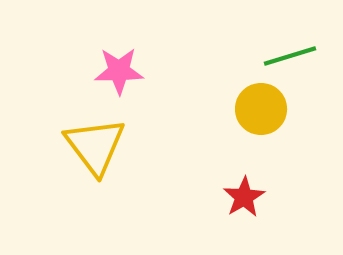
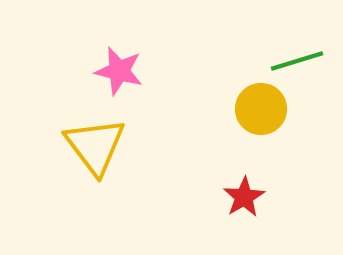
green line: moved 7 px right, 5 px down
pink star: rotated 15 degrees clockwise
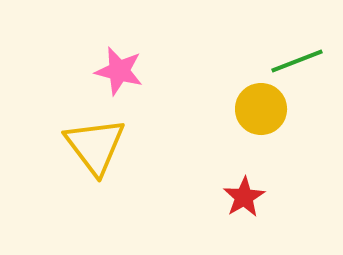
green line: rotated 4 degrees counterclockwise
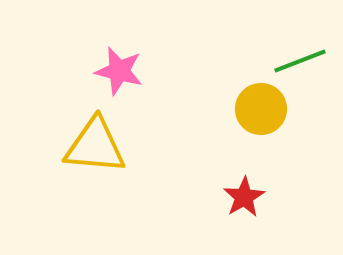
green line: moved 3 px right
yellow triangle: rotated 48 degrees counterclockwise
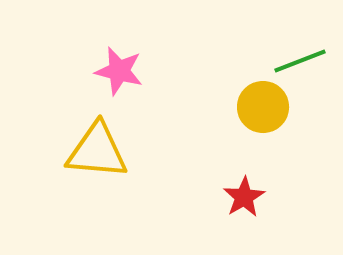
yellow circle: moved 2 px right, 2 px up
yellow triangle: moved 2 px right, 5 px down
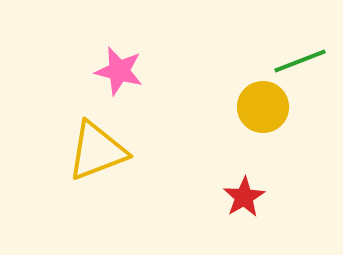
yellow triangle: rotated 26 degrees counterclockwise
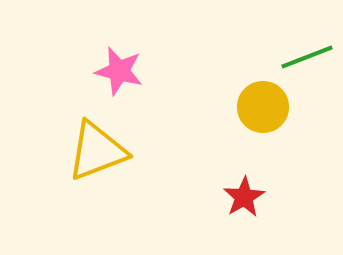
green line: moved 7 px right, 4 px up
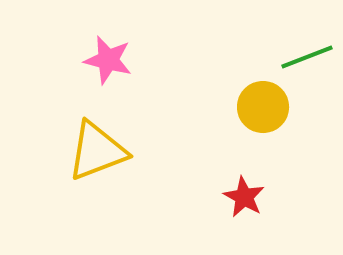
pink star: moved 11 px left, 11 px up
red star: rotated 12 degrees counterclockwise
